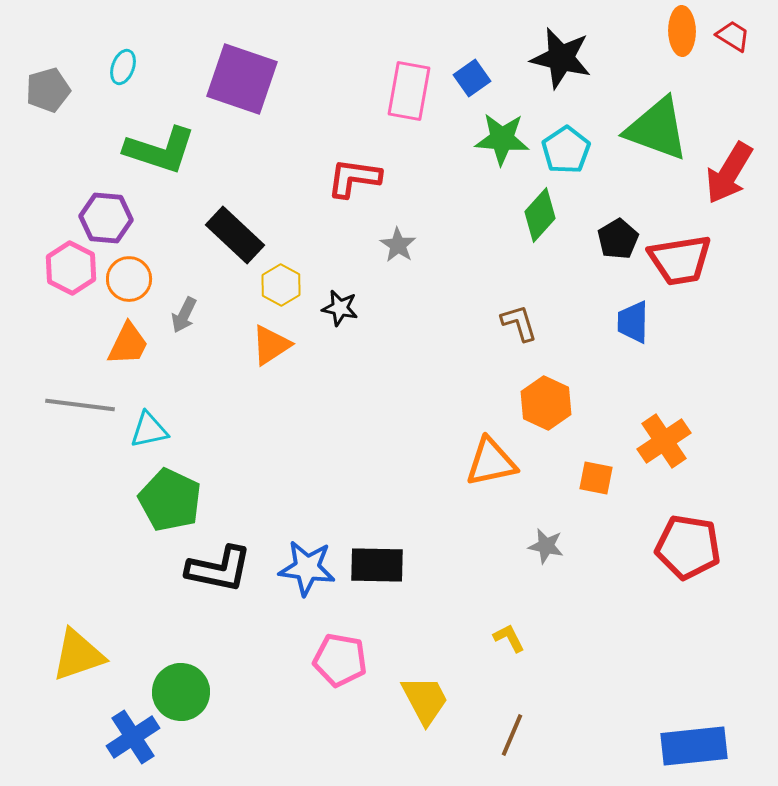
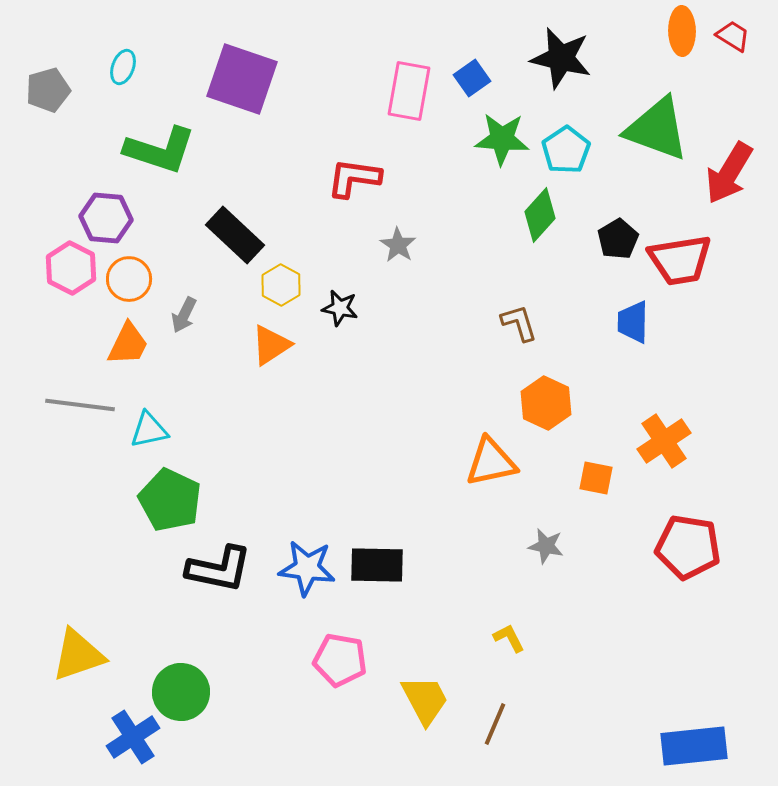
brown line at (512, 735): moved 17 px left, 11 px up
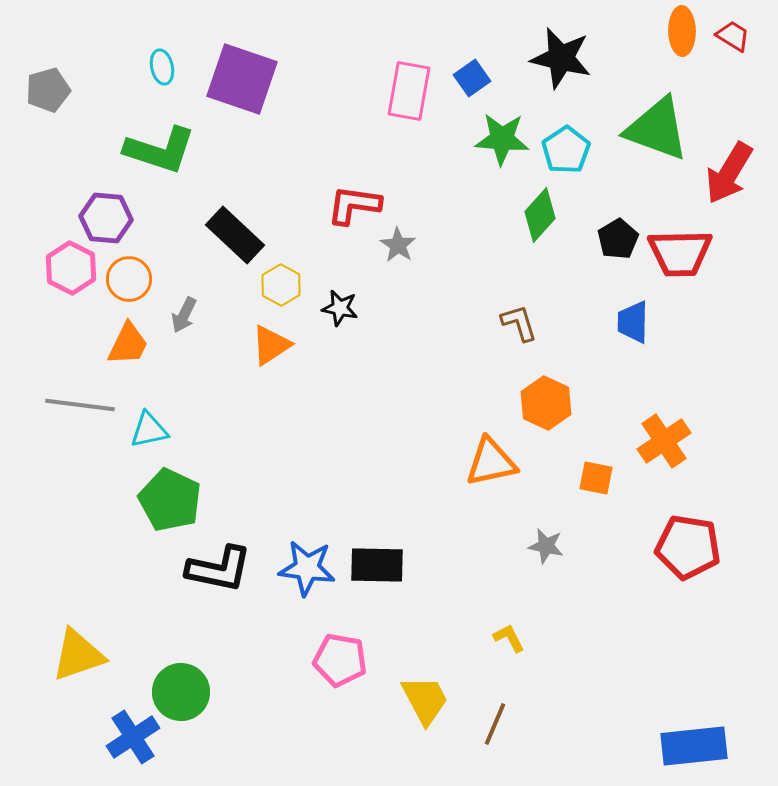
cyan ellipse at (123, 67): moved 39 px right; rotated 32 degrees counterclockwise
red L-shape at (354, 178): moved 27 px down
red trapezoid at (680, 260): moved 7 px up; rotated 8 degrees clockwise
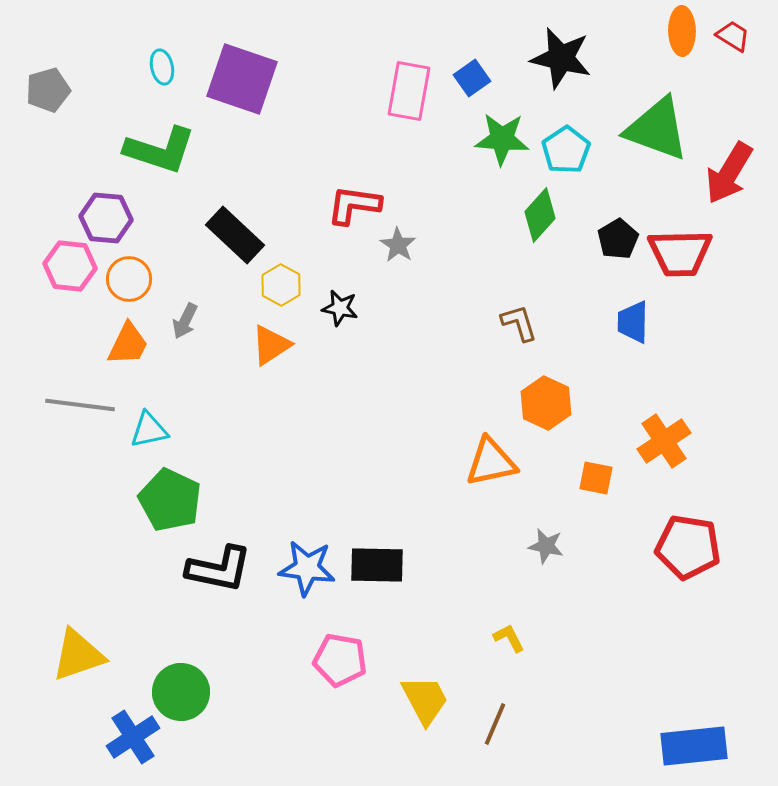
pink hexagon at (71, 268): moved 1 px left, 2 px up; rotated 21 degrees counterclockwise
gray arrow at (184, 315): moved 1 px right, 6 px down
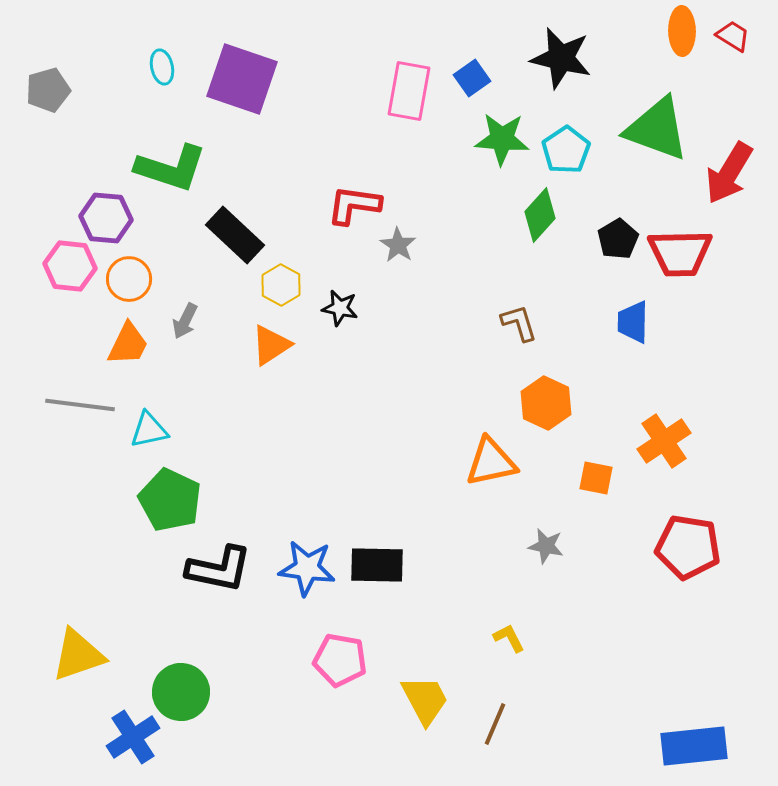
green L-shape at (160, 150): moved 11 px right, 18 px down
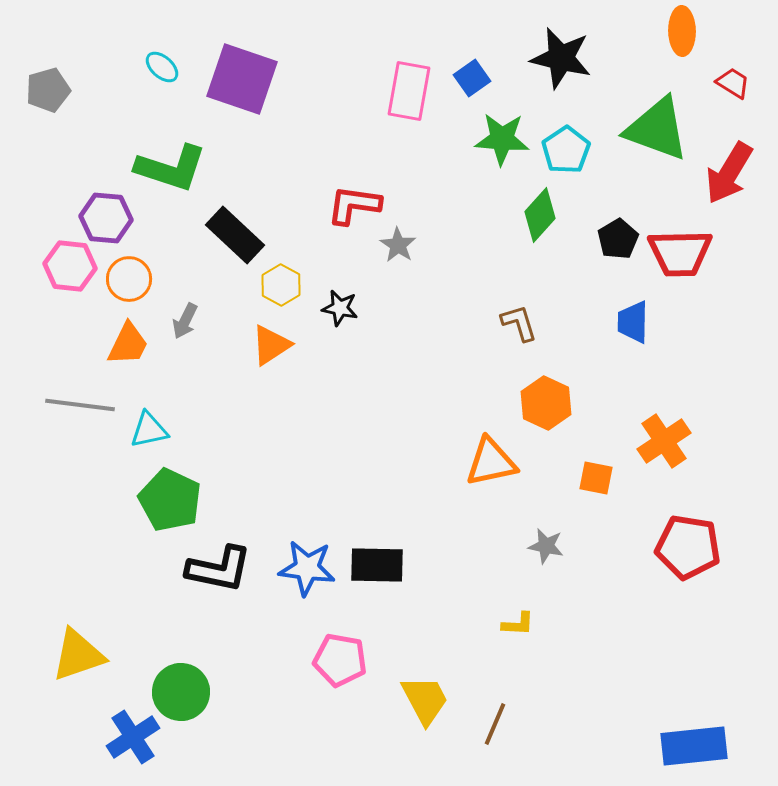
red trapezoid at (733, 36): moved 47 px down
cyan ellipse at (162, 67): rotated 36 degrees counterclockwise
yellow L-shape at (509, 638): moved 9 px right, 14 px up; rotated 120 degrees clockwise
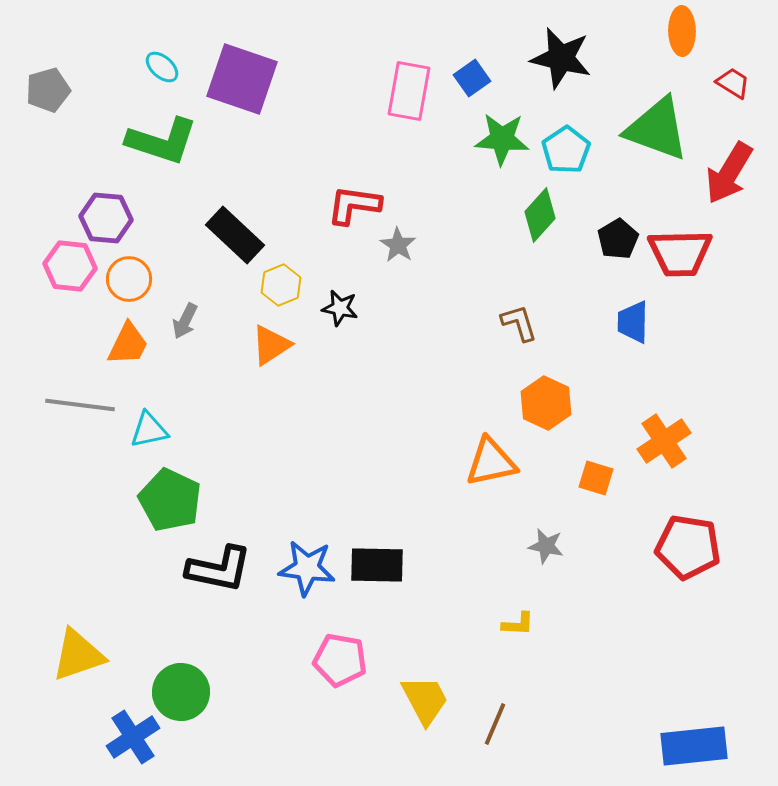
green L-shape at (171, 168): moved 9 px left, 27 px up
yellow hexagon at (281, 285): rotated 9 degrees clockwise
orange square at (596, 478): rotated 6 degrees clockwise
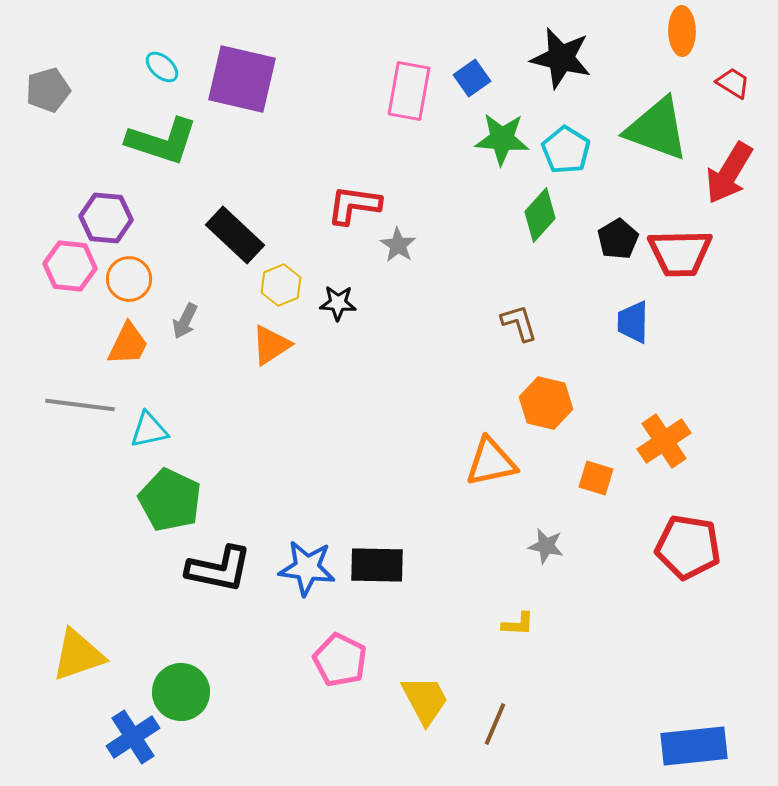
purple square at (242, 79): rotated 6 degrees counterclockwise
cyan pentagon at (566, 150): rotated 6 degrees counterclockwise
black star at (340, 308): moved 2 px left, 5 px up; rotated 9 degrees counterclockwise
orange hexagon at (546, 403): rotated 12 degrees counterclockwise
pink pentagon at (340, 660): rotated 16 degrees clockwise
